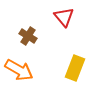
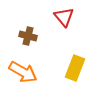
brown cross: rotated 18 degrees counterclockwise
orange arrow: moved 4 px right, 2 px down
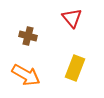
red triangle: moved 8 px right, 1 px down
orange arrow: moved 3 px right, 3 px down
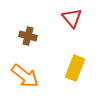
orange arrow: moved 1 px left, 1 px down; rotated 8 degrees clockwise
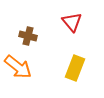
red triangle: moved 4 px down
orange arrow: moved 7 px left, 9 px up
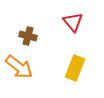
red triangle: moved 1 px right
orange arrow: moved 1 px right
